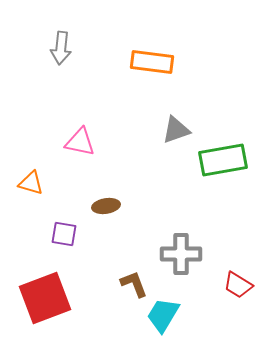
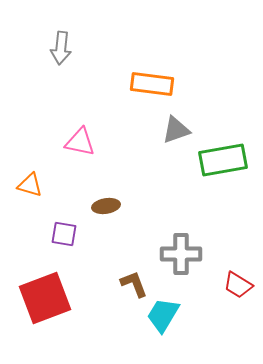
orange rectangle: moved 22 px down
orange triangle: moved 1 px left, 2 px down
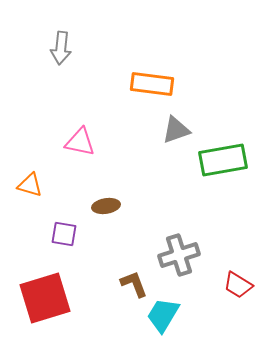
gray cross: moved 2 px left, 1 px down; rotated 18 degrees counterclockwise
red square: rotated 4 degrees clockwise
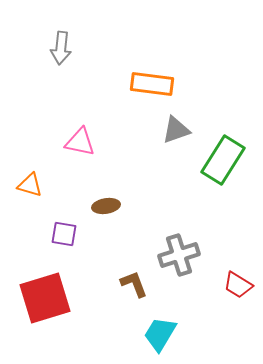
green rectangle: rotated 48 degrees counterclockwise
cyan trapezoid: moved 3 px left, 19 px down
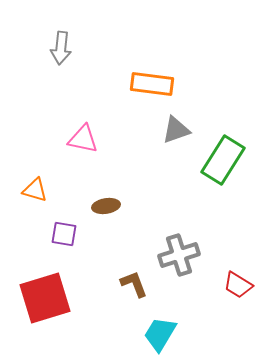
pink triangle: moved 3 px right, 3 px up
orange triangle: moved 5 px right, 5 px down
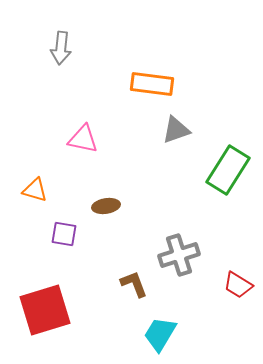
green rectangle: moved 5 px right, 10 px down
red square: moved 12 px down
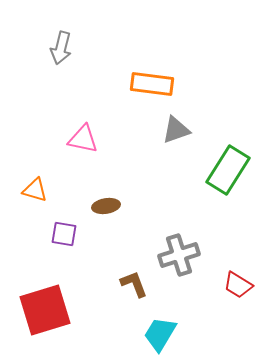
gray arrow: rotated 8 degrees clockwise
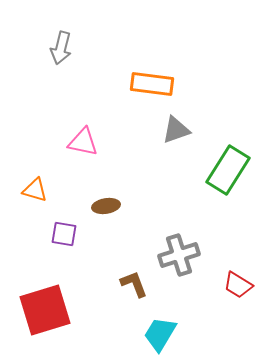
pink triangle: moved 3 px down
